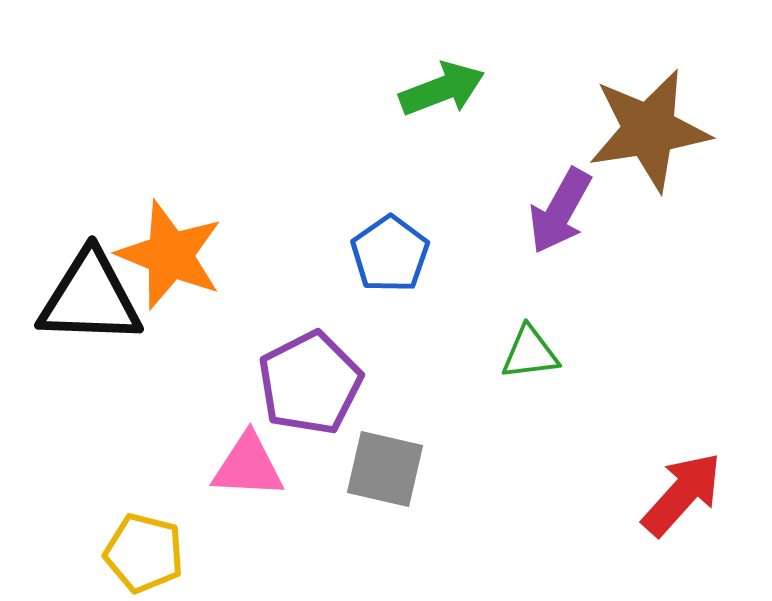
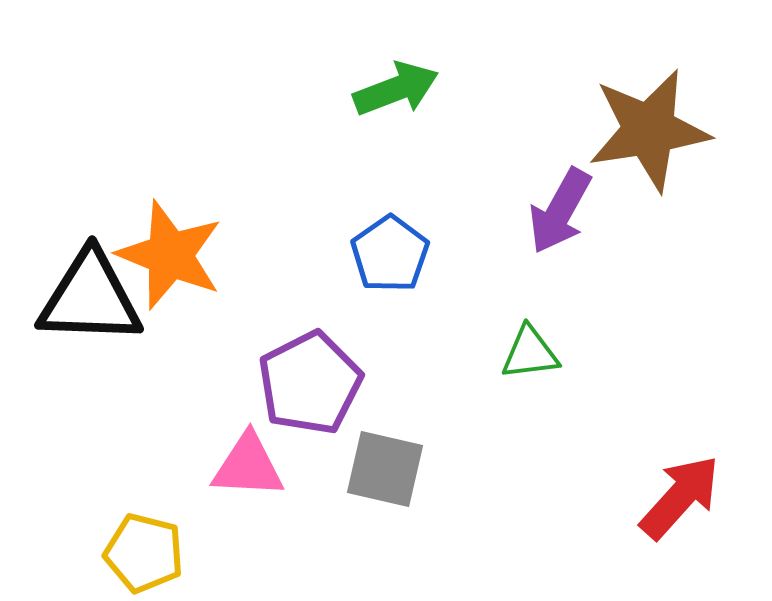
green arrow: moved 46 px left
red arrow: moved 2 px left, 3 px down
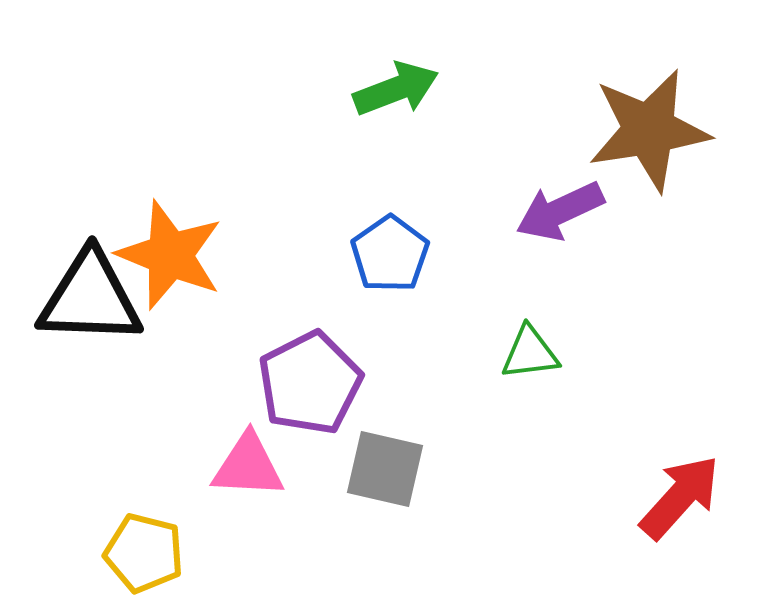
purple arrow: rotated 36 degrees clockwise
